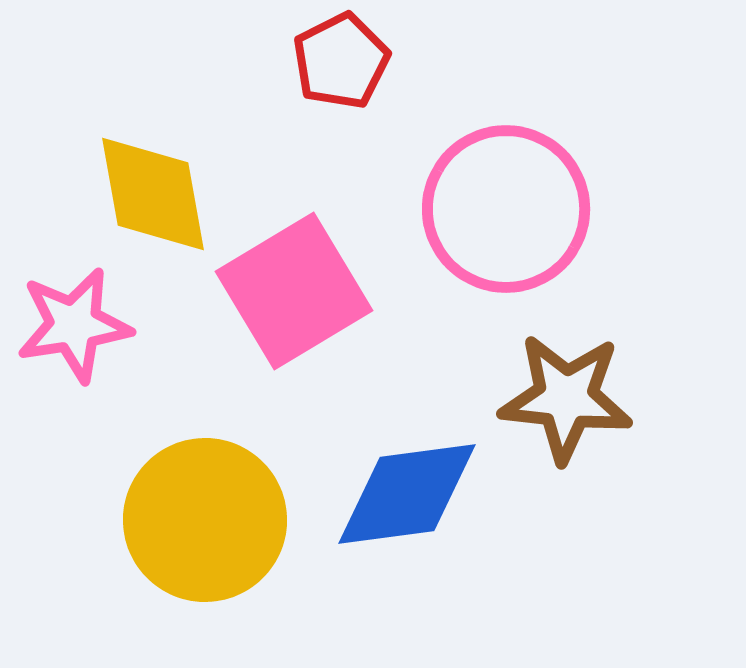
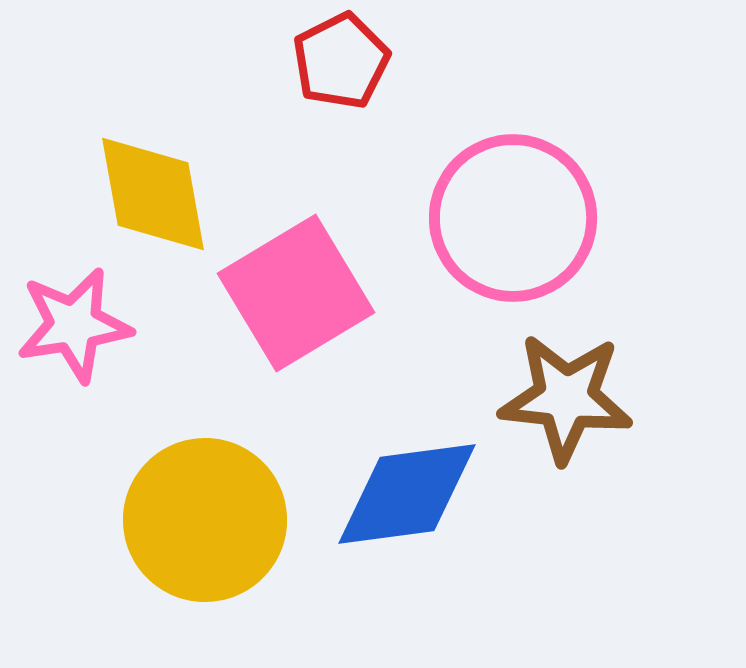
pink circle: moved 7 px right, 9 px down
pink square: moved 2 px right, 2 px down
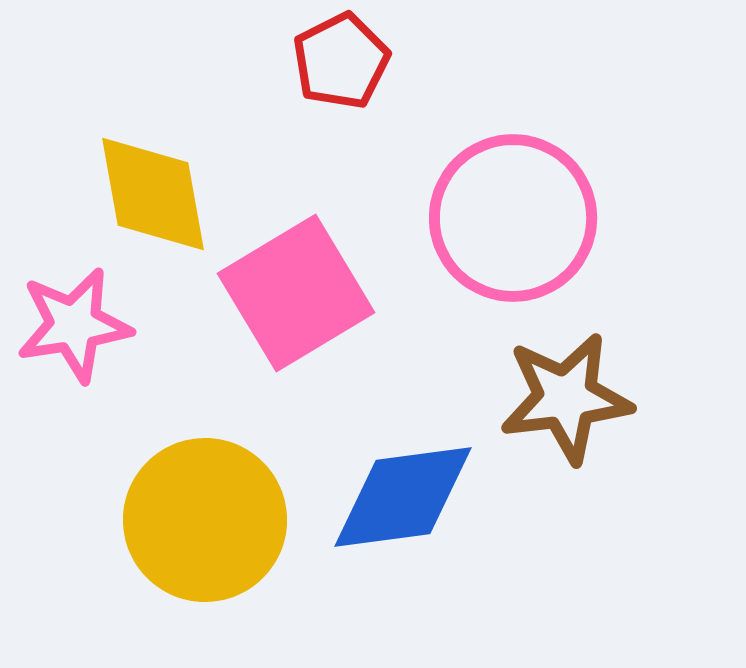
brown star: rotated 13 degrees counterclockwise
blue diamond: moved 4 px left, 3 px down
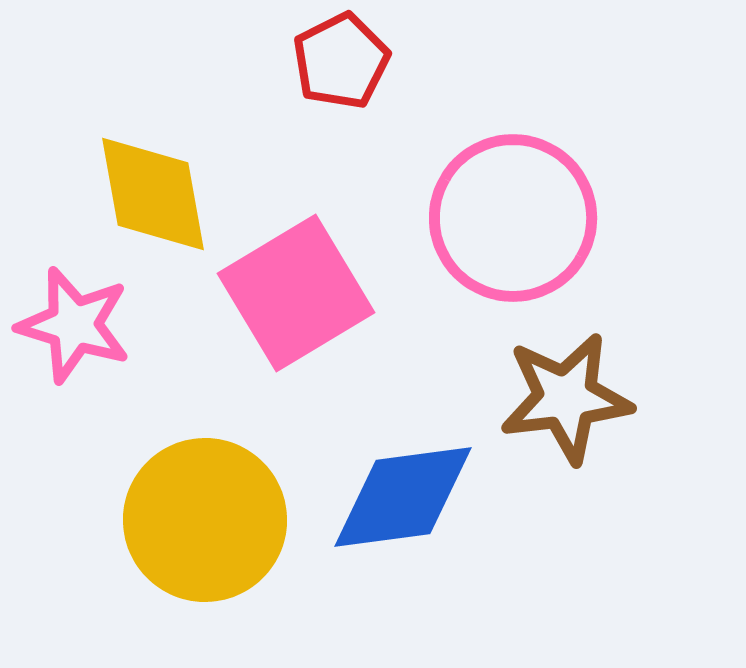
pink star: rotated 26 degrees clockwise
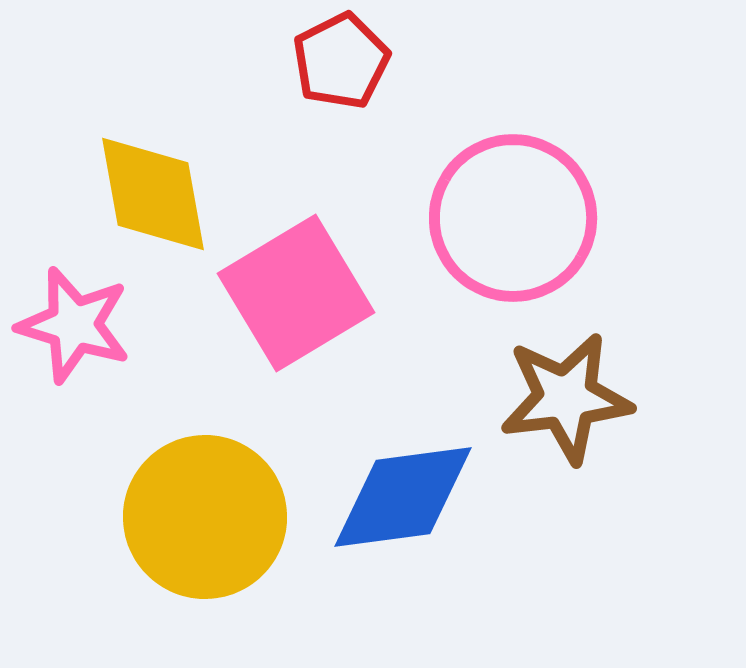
yellow circle: moved 3 px up
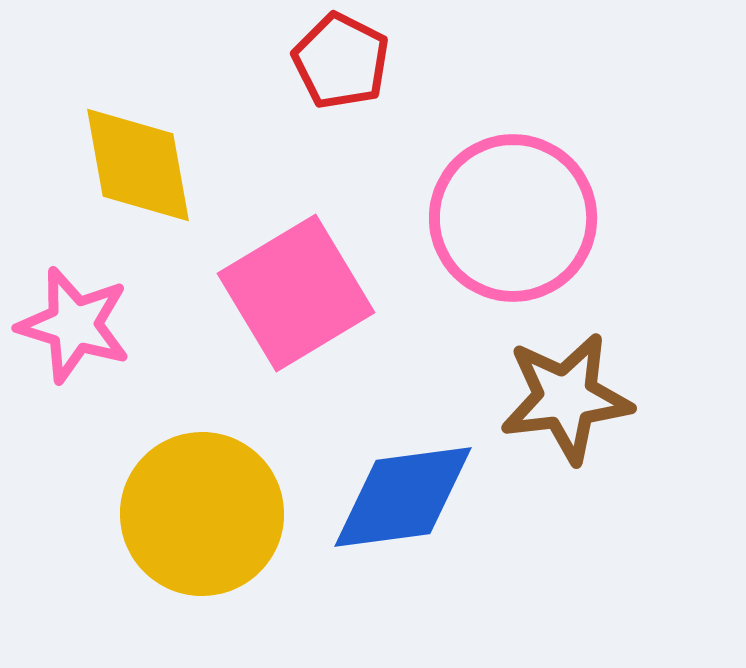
red pentagon: rotated 18 degrees counterclockwise
yellow diamond: moved 15 px left, 29 px up
yellow circle: moved 3 px left, 3 px up
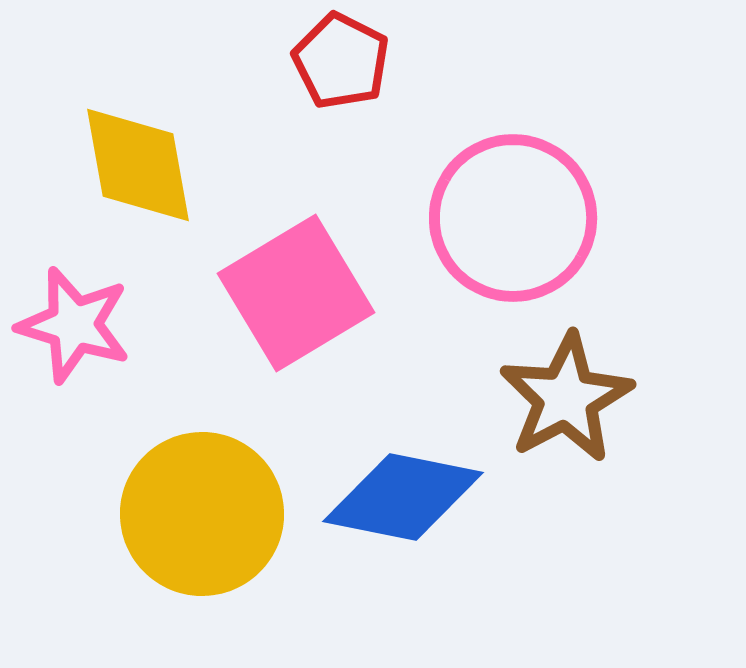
brown star: rotated 21 degrees counterclockwise
blue diamond: rotated 19 degrees clockwise
